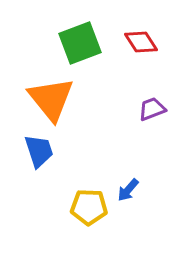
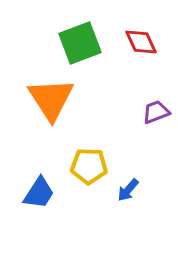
red diamond: rotated 8 degrees clockwise
orange triangle: rotated 6 degrees clockwise
purple trapezoid: moved 4 px right, 3 px down
blue trapezoid: moved 42 px down; rotated 51 degrees clockwise
yellow pentagon: moved 41 px up
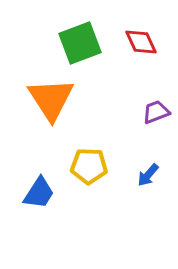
blue arrow: moved 20 px right, 15 px up
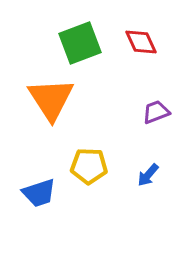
blue trapezoid: rotated 39 degrees clockwise
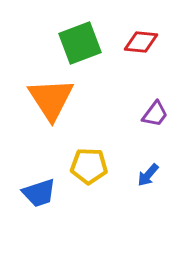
red diamond: rotated 60 degrees counterclockwise
purple trapezoid: moved 1 px left, 2 px down; rotated 148 degrees clockwise
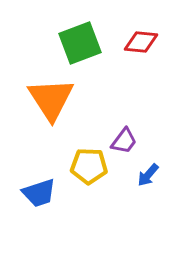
purple trapezoid: moved 31 px left, 27 px down
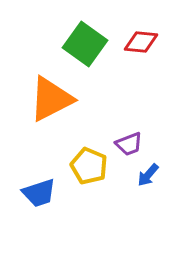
green square: moved 5 px right, 1 px down; rotated 33 degrees counterclockwise
orange triangle: rotated 36 degrees clockwise
purple trapezoid: moved 5 px right, 3 px down; rotated 32 degrees clockwise
yellow pentagon: rotated 21 degrees clockwise
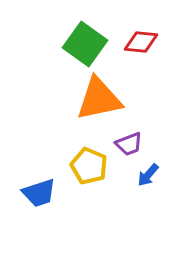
orange triangle: moved 48 px right; rotated 15 degrees clockwise
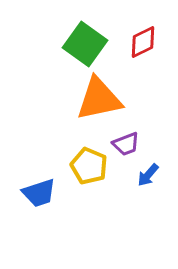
red diamond: moved 2 px right; rotated 32 degrees counterclockwise
purple trapezoid: moved 3 px left
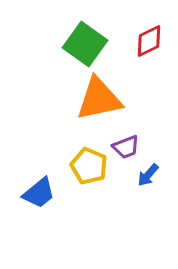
red diamond: moved 6 px right, 1 px up
purple trapezoid: moved 3 px down
blue trapezoid: rotated 21 degrees counterclockwise
